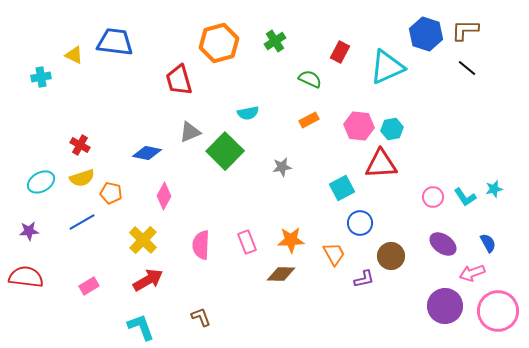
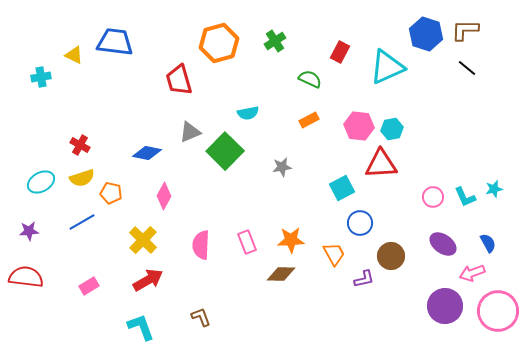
cyan L-shape at (465, 197): rotated 10 degrees clockwise
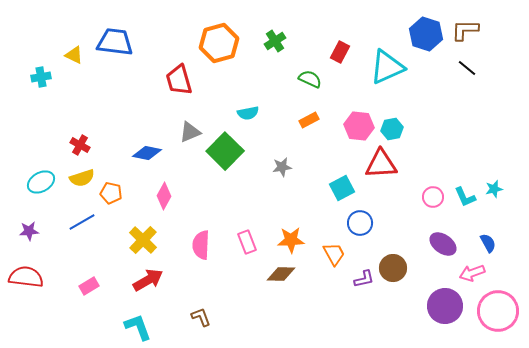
brown circle at (391, 256): moved 2 px right, 12 px down
cyan L-shape at (141, 327): moved 3 px left
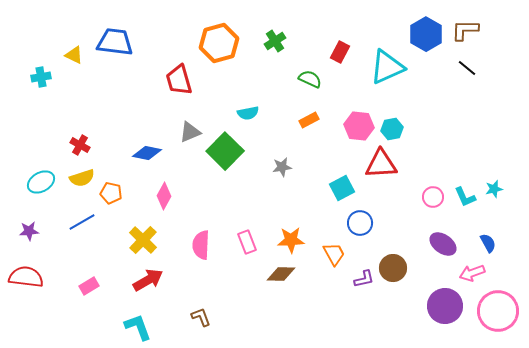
blue hexagon at (426, 34): rotated 12 degrees clockwise
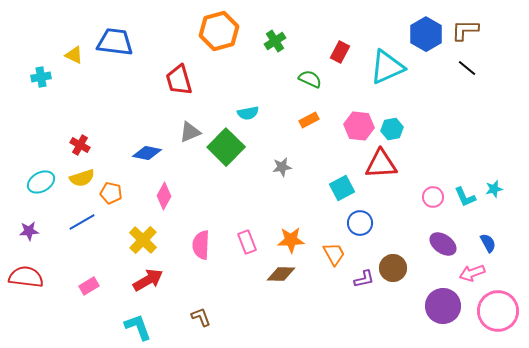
orange hexagon at (219, 43): moved 12 px up
green square at (225, 151): moved 1 px right, 4 px up
purple circle at (445, 306): moved 2 px left
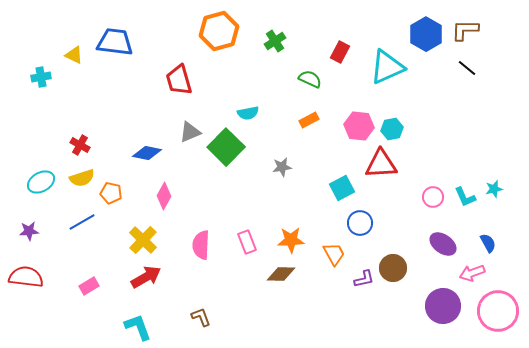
red arrow at (148, 280): moved 2 px left, 3 px up
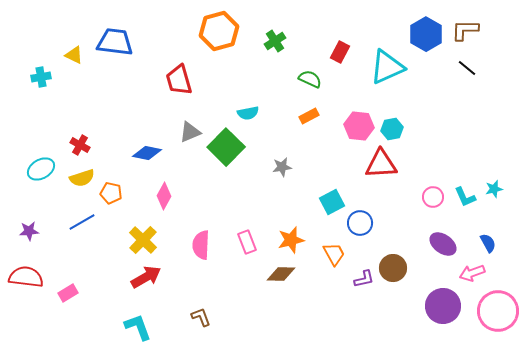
orange rectangle at (309, 120): moved 4 px up
cyan ellipse at (41, 182): moved 13 px up
cyan square at (342, 188): moved 10 px left, 14 px down
orange star at (291, 240): rotated 12 degrees counterclockwise
pink rectangle at (89, 286): moved 21 px left, 7 px down
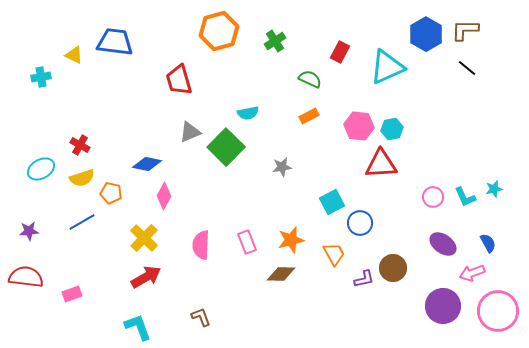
blue diamond at (147, 153): moved 11 px down
yellow cross at (143, 240): moved 1 px right, 2 px up
pink rectangle at (68, 293): moved 4 px right, 1 px down; rotated 12 degrees clockwise
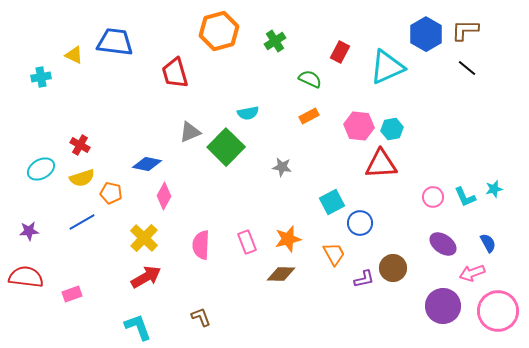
red trapezoid at (179, 80): moved 4 px left, 7 px up
gray star at (282, 167): rotated 18 degrees clockwise
orange star at (291, 240): moved 3 px left, 1 px up
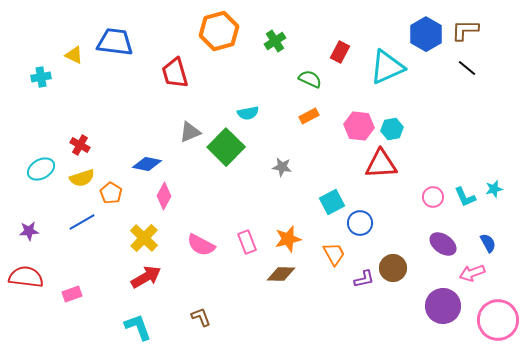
orange pentagon at (111, 193): rotated 20 degrees clockwise
pink semicircle at (201, 245): rotated 64 degrees counterclockwise
pink circle at (498, 311): moved 9 px down
